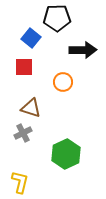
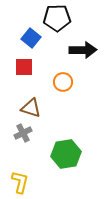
green hexagon: rotated 16 degrees clockwise
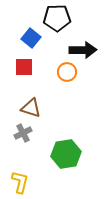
orange circle: moved 4 px right, 10 px up
